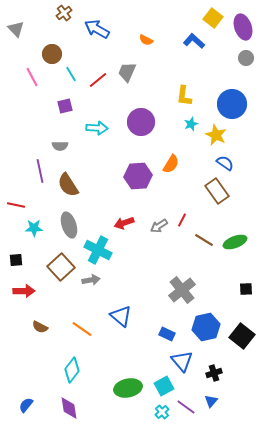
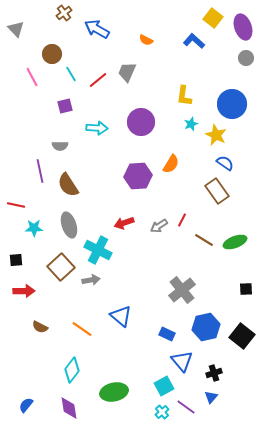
green ellipse at (128, 388): moved 14 px left, 4 px down
blue triangle at (211, 401): moved 4 px up
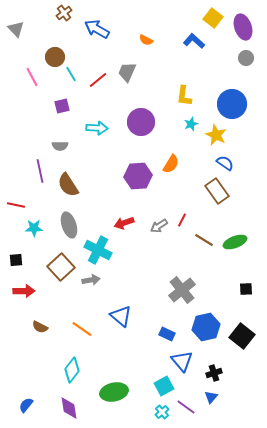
brown circle at (52, 54): moved 3 px right, 3 px down
purple square at (65, 106): moved 3 px left
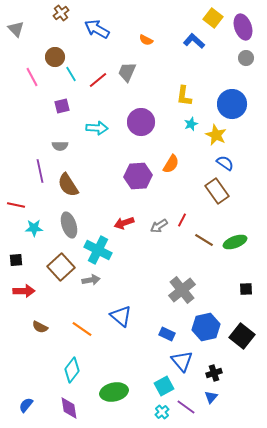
brown cross at (64, 13): moved 3 px left
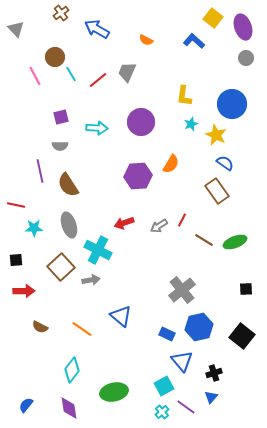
pink line at (32, 77): moved 3 px right, 1 px up
purple square at (62, 106): moved 1 px left, 11 px down
blue hexagon at (206, 327): moved 7 px left
